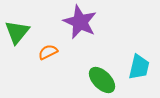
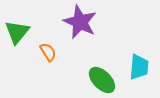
orange semicircle: rotated 84 degrees clockwise
cyan trapezoid: rotated 8 degrees counterclockwise
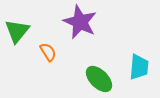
green triangle: moved 1 px up
green ellipse: moved 3 px left, 1 px up
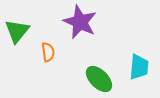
orange semicircle: rotated 24 degrees clockwise
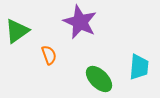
green triangle: rotated 16 degrees clockwise
orange semicircle: moved 1 px right, 3 px down; rotated 12 degrees counterclockwise
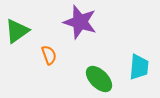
purple star: rotated 8 degrees counterclockwise
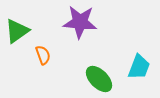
purple star: rotated 12 degrees counterclockwise
orange semicircle: moved 6 px left
cyan trapezoid: rotated 16 degrees clockwise
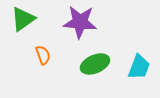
green triangle: moved 6 px right, 12 px up
green ellipse: moved 4 px left, 15 px up; rotated 68 degrees counterclockwise
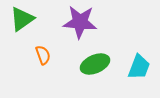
green triangle: moved 1 px left
